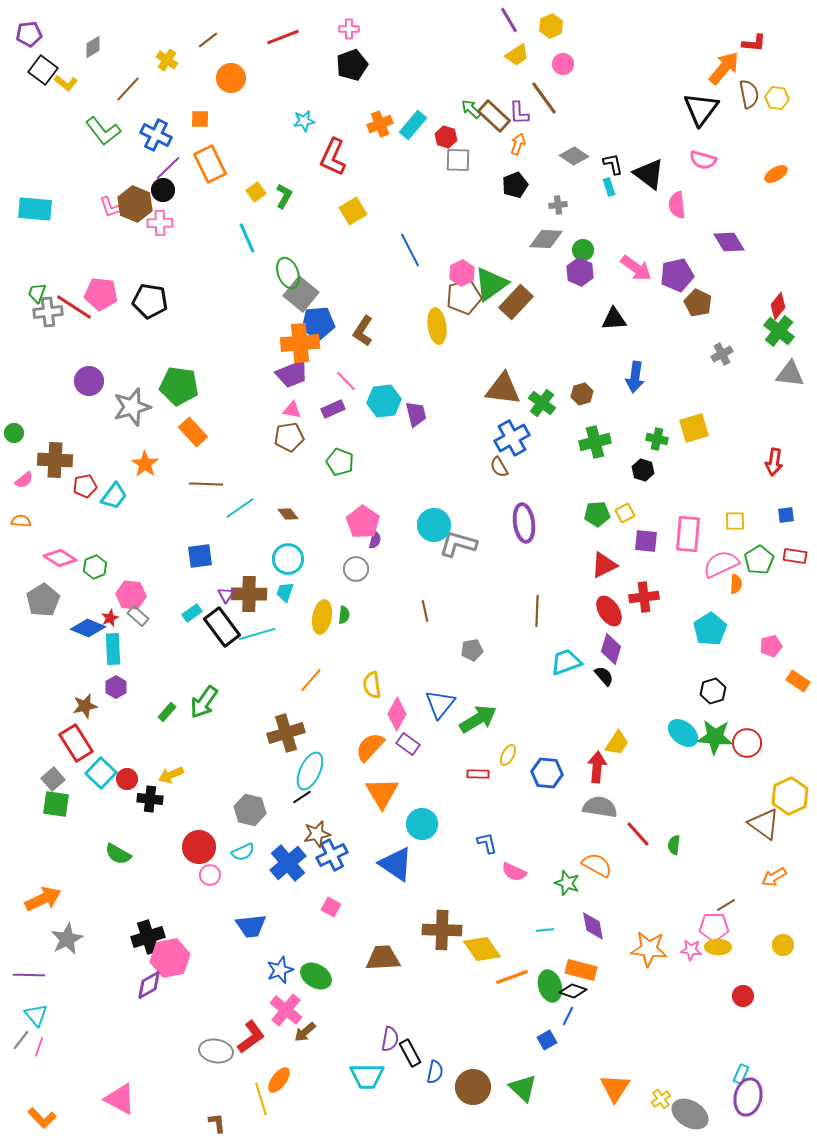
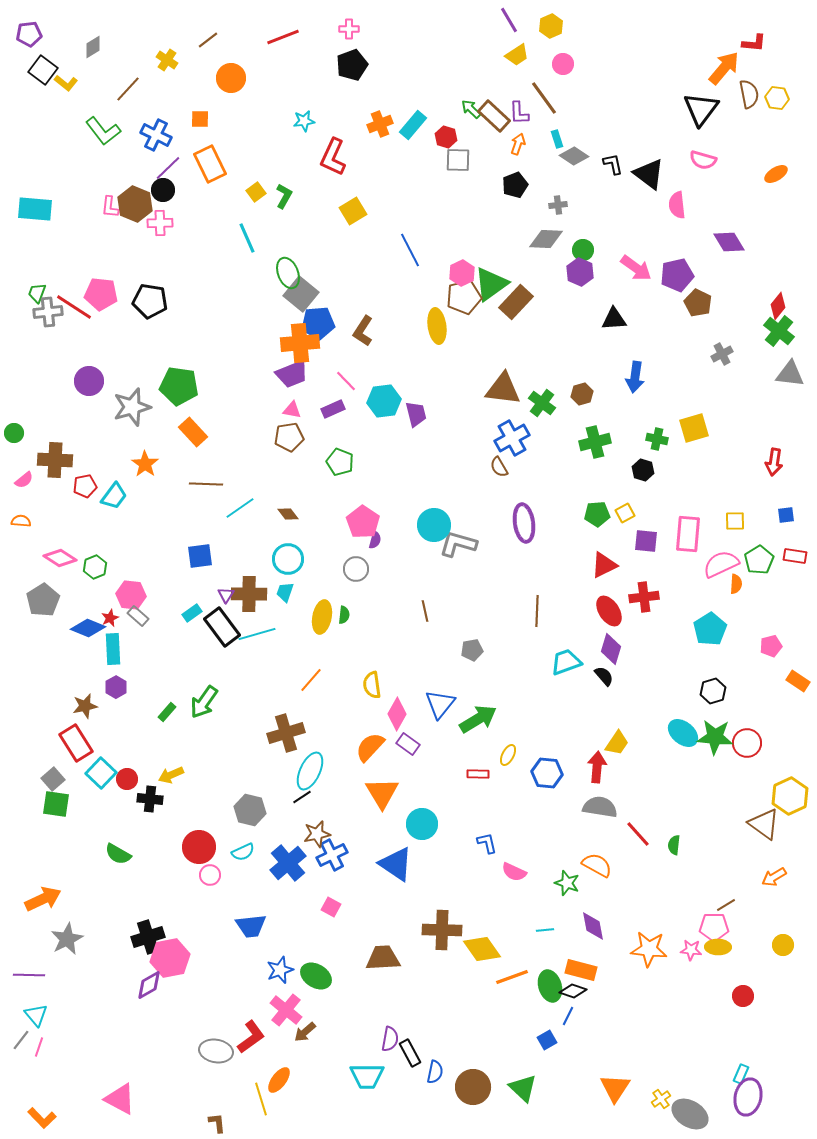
cyan rectangle at (609, 187): moved 52 px left, 48 px up
pink L-shape at (110, 207): rotated 25 degrees clockwise
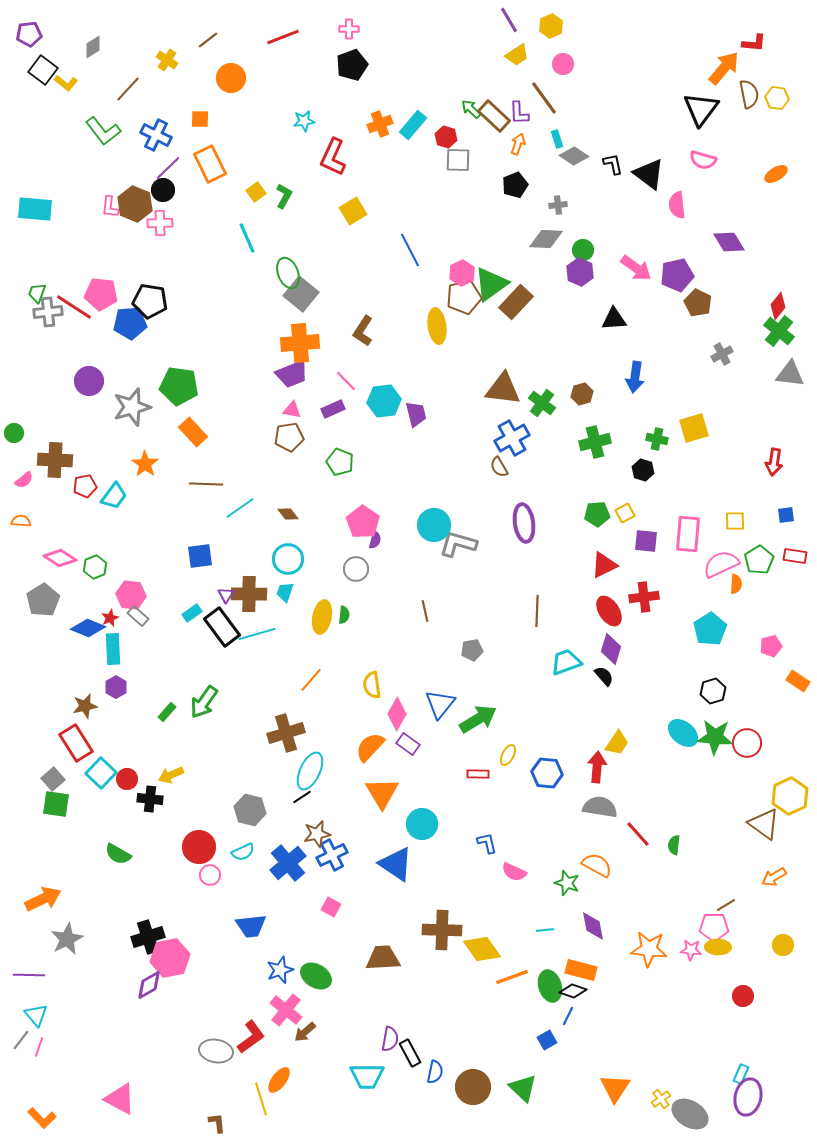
blue pentagon at (318, 323): moved 188 px left
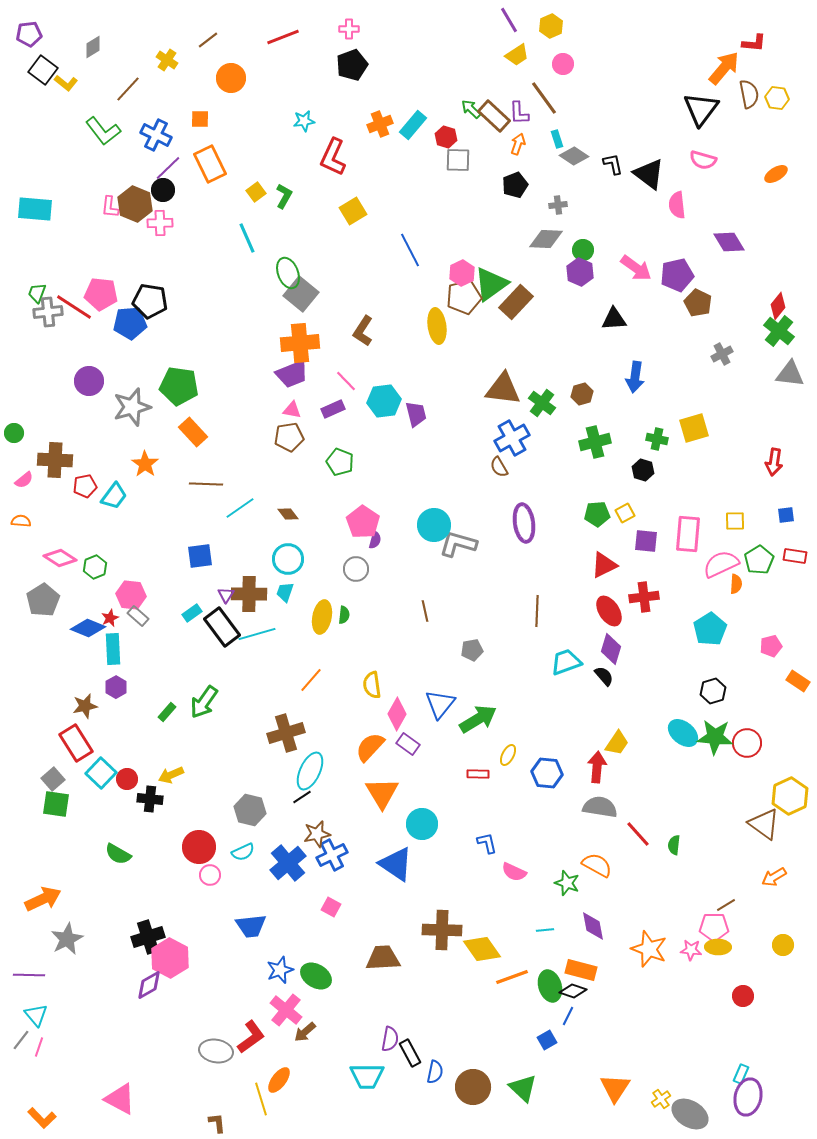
orange star at (649, 949): rotated 15 degrees clockwise
pink hexagon at (170, 958): rotated 21 degrees counterclockwise
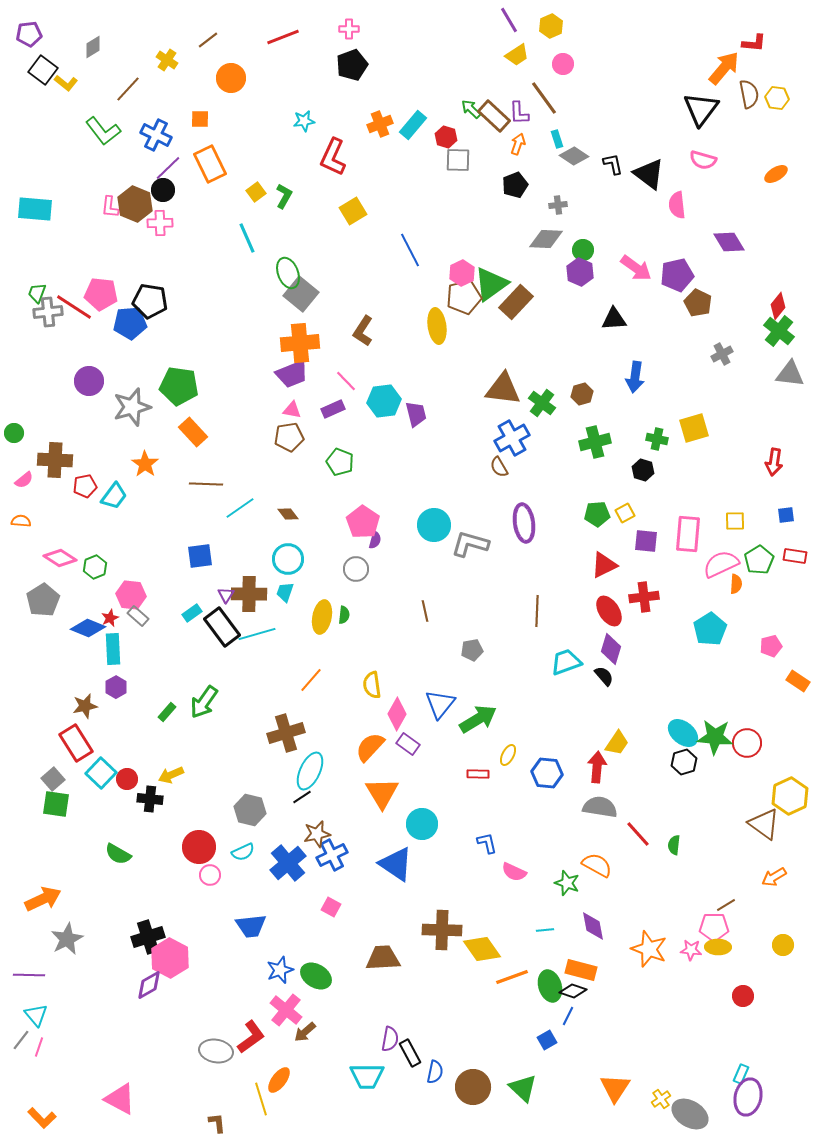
gray L-shape at (458, 544): moved 12 px right
black hexagon at (713, 691): moved 29 px left, 71 px down
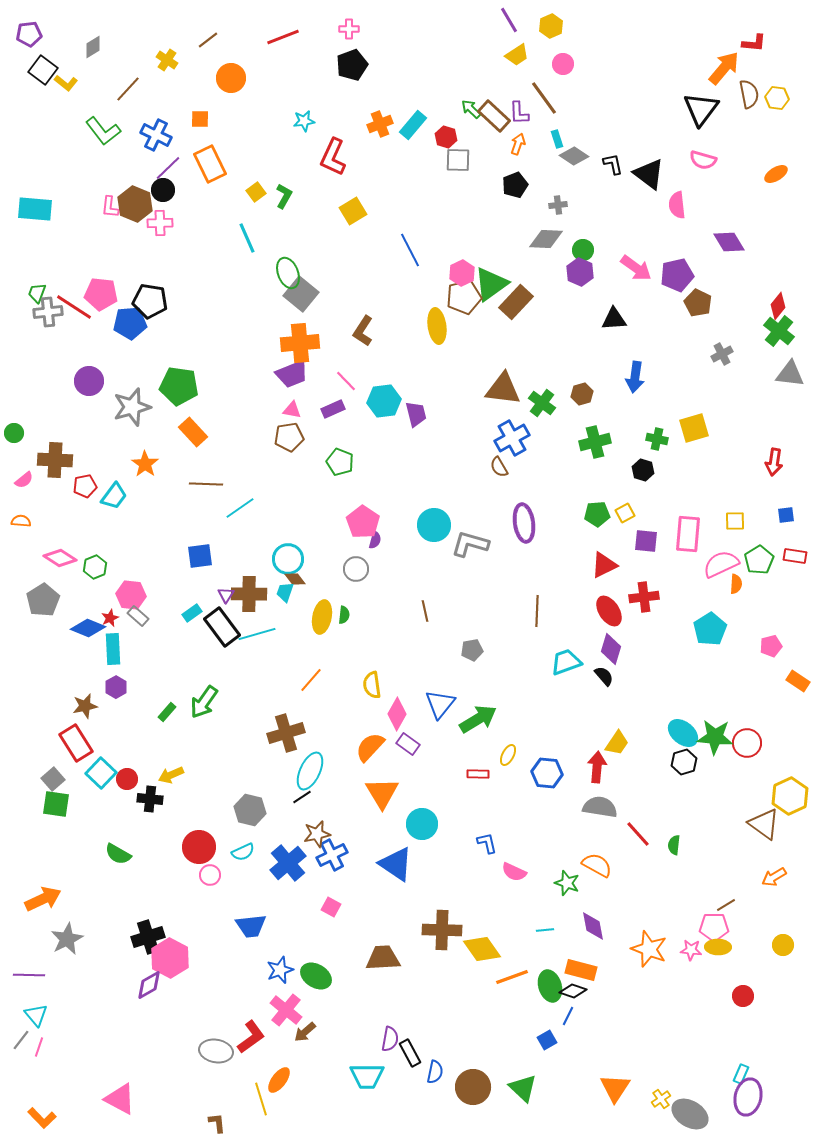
brown diamond at (288, 514): moved 7 px right, 65 px down
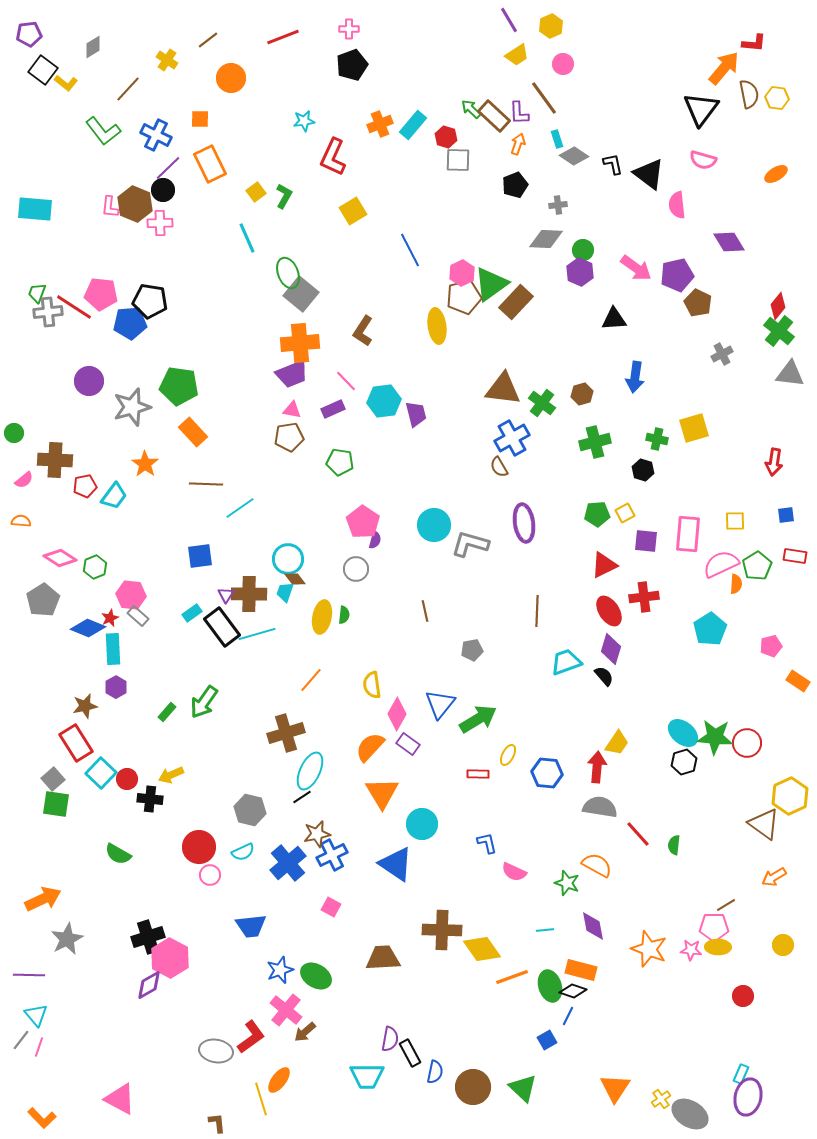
green pentagon at (340, 462): rotated 12 degrees counterclockwise
green pentagon at (759, 560): moved 2 px left, 6 px down
